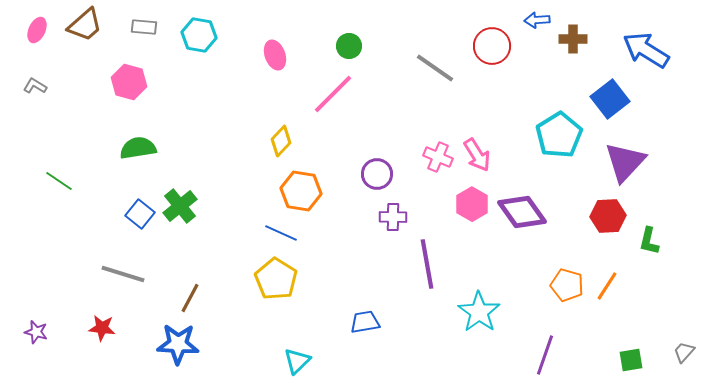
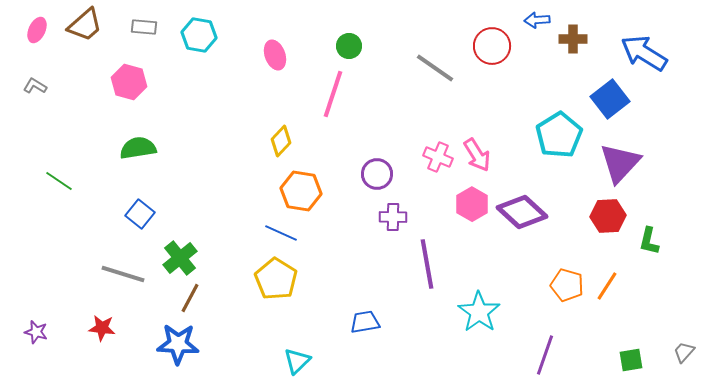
blue arrow at (646, 50): moved 2 px left, 3 px down
pink line at (333, 94): rotated 27 degrees counterclockwise
purple triangle at (625, 162): moved 5 px left, 1 px down
green cross at (180, 206): moved 52 px down
purple diamond at (522, 212): rotated 12 degrees counterclockwise
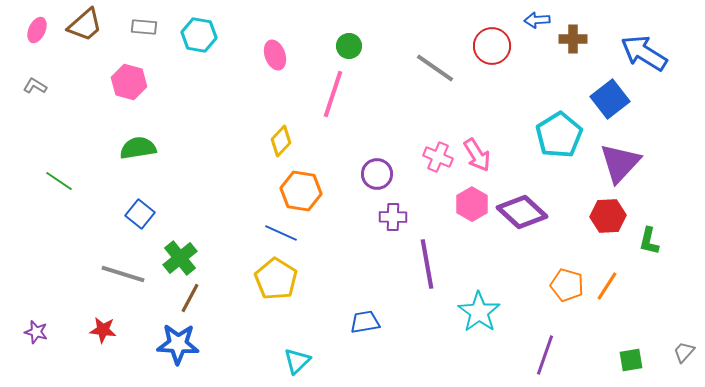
red star at (102, 328): moved 1 px right, 2 px down
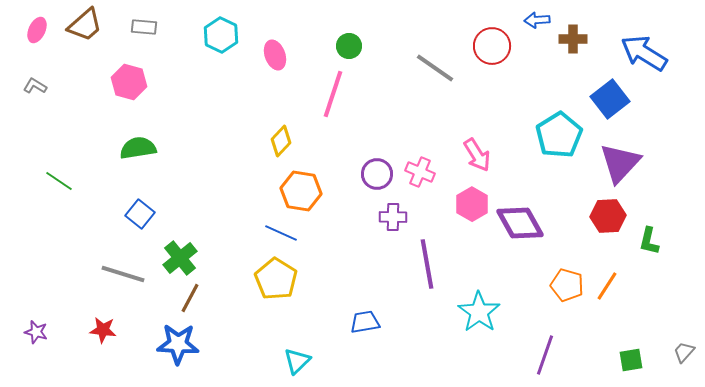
cyan hexagon at (199, 35): moved 22 px right; rotated 16 degrees clockwise
pink cross at (438, 157): moved 18 px left, 15 px down
purple diamond at (522, 212): moved 2 px left, 11 px down; rotated 18 degrees clockwise
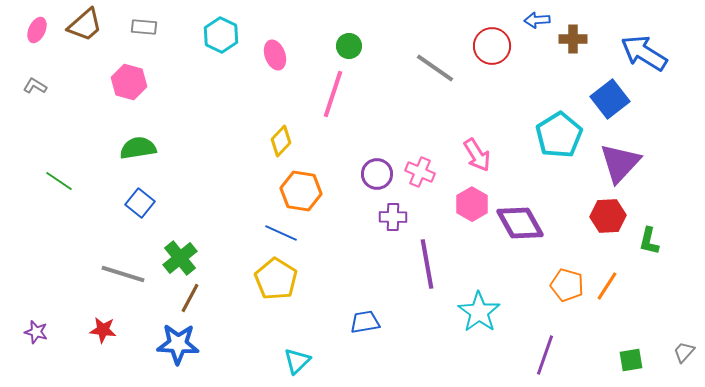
blue square at (140, 214): moved 11 px up
